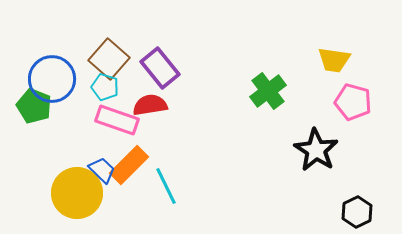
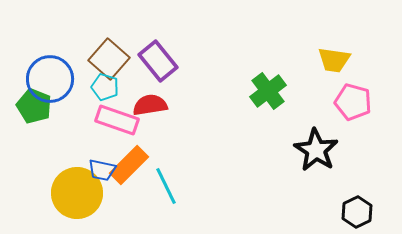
purple rectangle: moved 2 px left, 7 px up
blue circle: moved 2 px left
blue trapezoid: rotated 148 degrees clockwise
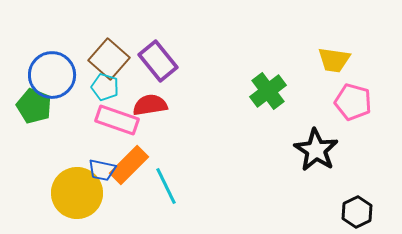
blue circle: moved 2 px right, 4 px up
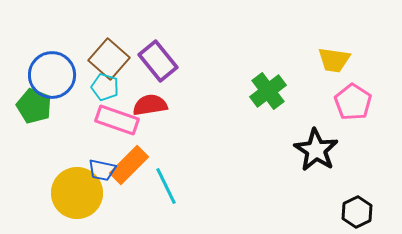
pink pentagon: rotated 18 degrees clockwise
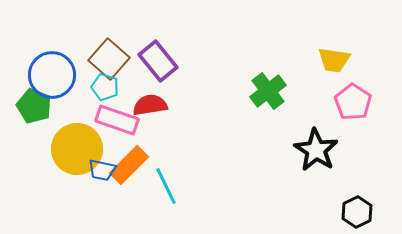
yellow circle: moved 44 px up
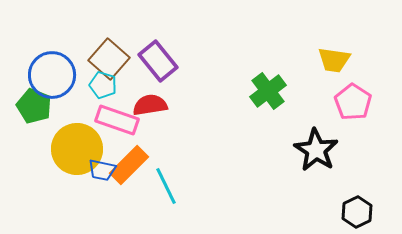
cyan pentagon: moved 2 px left, 2 px up
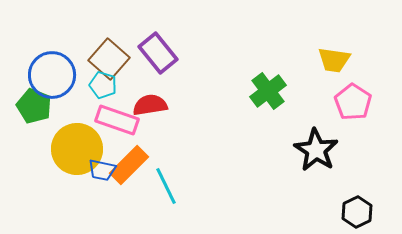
purple rectangle: moved 8 px up
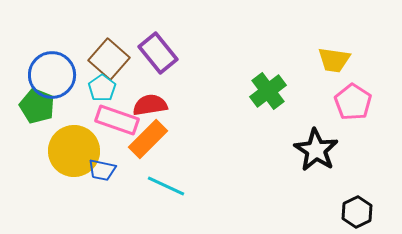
cyan pentagon: moved 1 px left, 3 px down; rotated 20 degrees clockwise
green pentagon: moved 3 px right
yellow circle: moved 3 px left, 2 px down
orange rectangle: moved 19 px right, 26 px up
cyan line: rotated 39 degrees counterclockwise
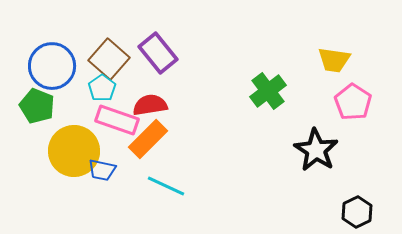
blue circle: moved 9 px up
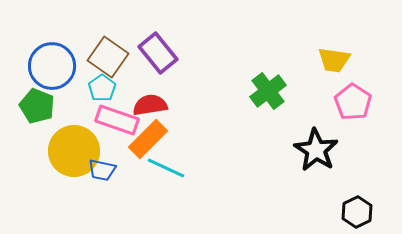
brown square: moved 1 px left, 2 px up; rotated 6 degrees counterclockwise
cyan line: moved 18 px up
